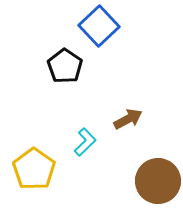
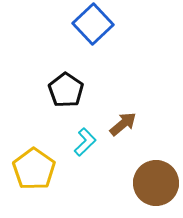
blue square: moved 6 px left, 2 px up
black pentagon: moved 1 px right, 24 px down
brown arrow: moved 5 px left, 5 px down; rotated 12 degrees counterclockwise
brown circle: moved 2 px left, 2 px down
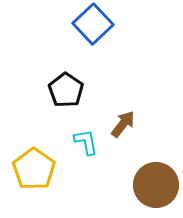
brown arrow: rotated 12 degrees counterclockwise
cyan L-shape: moved 1 px right; rotated 56 degrees counterclockwise
brown circle: moved 2 px down
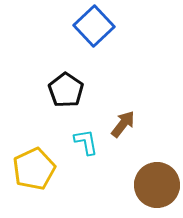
blue square: moved 1 px right, 2 px down
yellow pentagon: rotated 12 degrees clockwise
brown circle: moved 1 px right
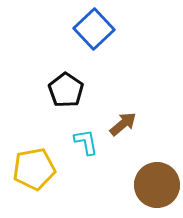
blue square: moved 3 px down
brown arrow: rotated 12 degrees clockwise
yellow pentagon: rotated 15 degrees clockwise
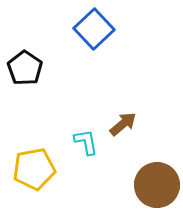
black pentagon: moved 41 px left, 22 px up
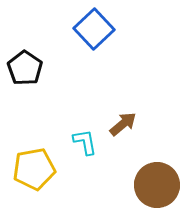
cyan L-shape: moved 1 px left
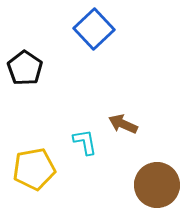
brown arrow: rotated 116 degrees counterclockwise
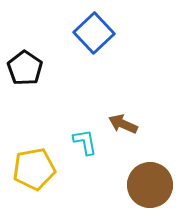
blue square: moved 4 px down
brown circle: moved 7 px left
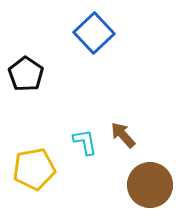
black pentagon: moved 1 px right, 6 px down
brown arrow: moved 11 px down; rotated 24 degrees clockwise
